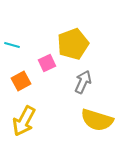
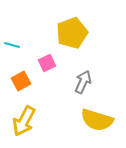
yellow pentagon: moved 1 px left, 11 px up
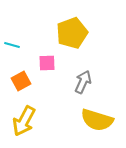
pink square: rotated 24 degrees clockwise
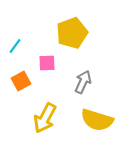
cyan line: moved 3 px right, 1 px down; rotated 70 degrees counterclockwise
yellow arrow: moved 21 px right, 3 px up
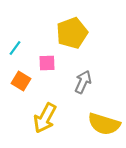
cyan line: moved 2 px down
orange square: rotated 30 degrees counterclockwise
yellow semicircle: moved 7 px right, 4 px down
